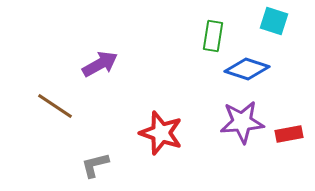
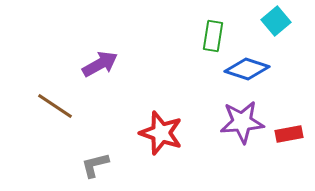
cyan square: moved 2 px right; rotated 32 degrees clockwise
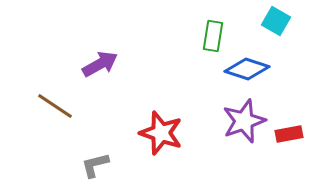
cyan square: rotated 20 degrees counterclockwise
purple star: moved 2 px right, 1 px up; rotated 15 degrees counterclockwise
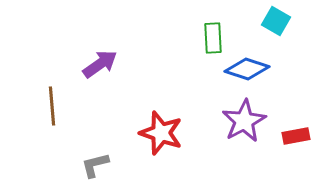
green rectangle: moved 2 px down; rotated 12 degrees counterclockwise
purple arrow: rotated 6 degrees counterclockwise
brown line: moved 3 px left; rotated 51 degrees clockwise
purple star: rotated 9 degrees counterclockwise
red rectangle: moved 7 px right, 2 px down
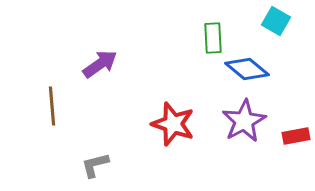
blue diamond: rotated 21 degrees clockwise
red star: moved 12 px right, 9 px up
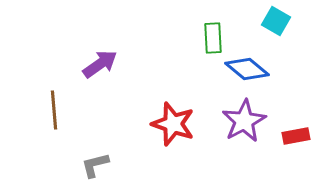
brown line: moved 2 px right, 4 px down
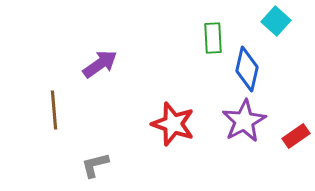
cyan square: rotated 12 degrees clockwise
blue diamond: rotated 63 degrees clockwise
red rectangle: rotated 24 degrees counterclockwise
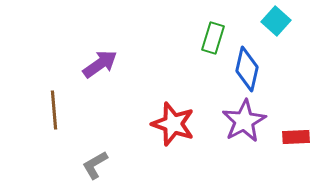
green rectangle: rotated 20 degrees clockwise
red rectangle: moved 1 px down; rotated 32 degrees clockwise
gray L-shape: rotated 16 degrees counterclockwise
